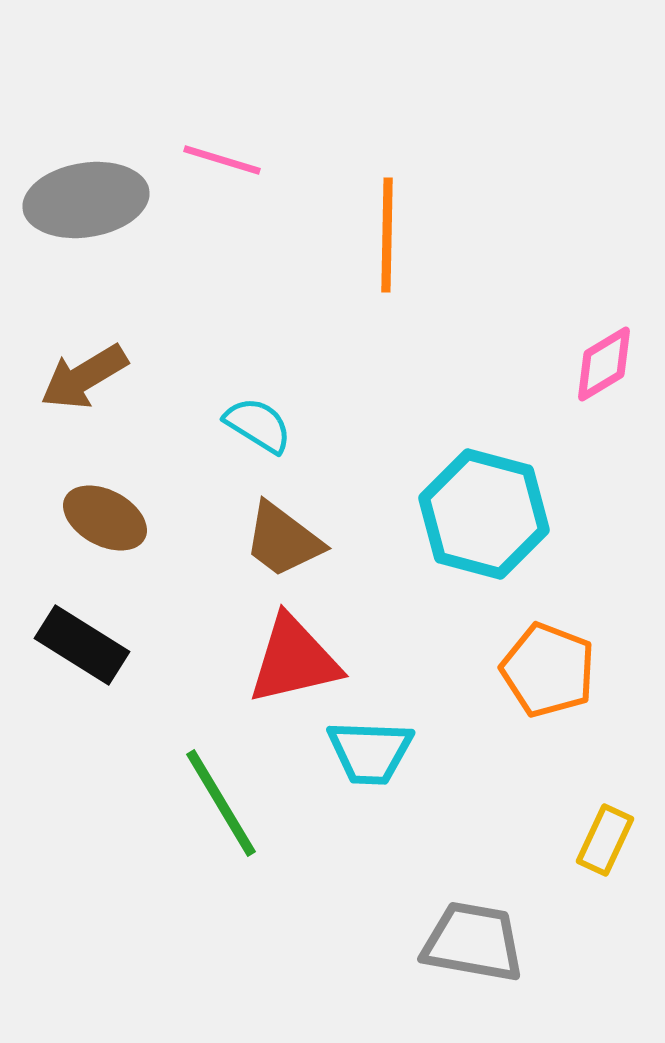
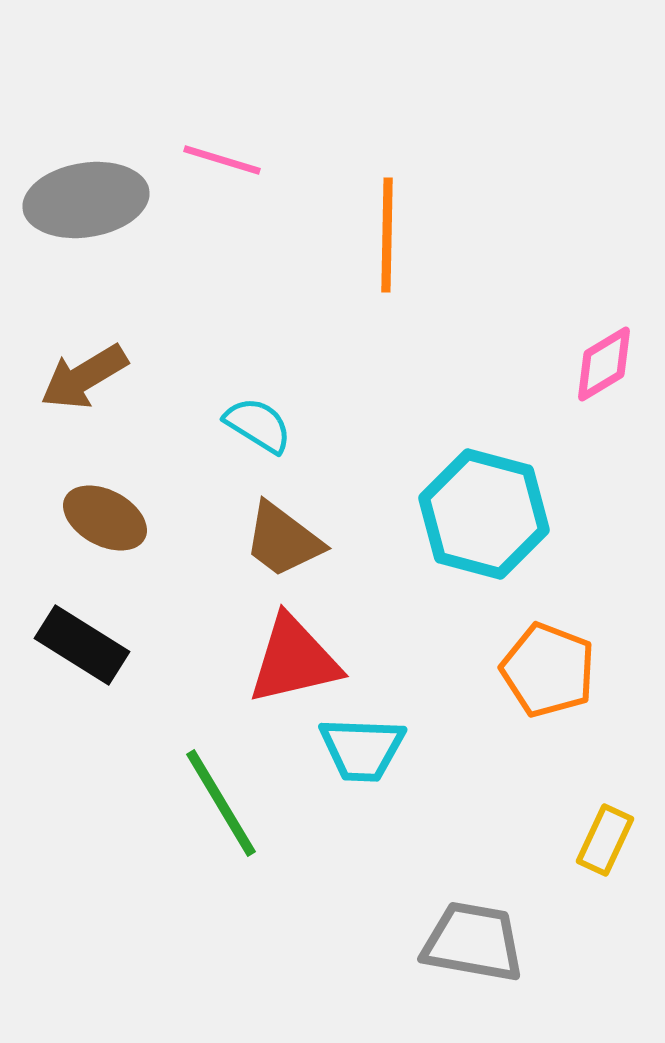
cyan trapezoid: moved 8 px left, 3 px up
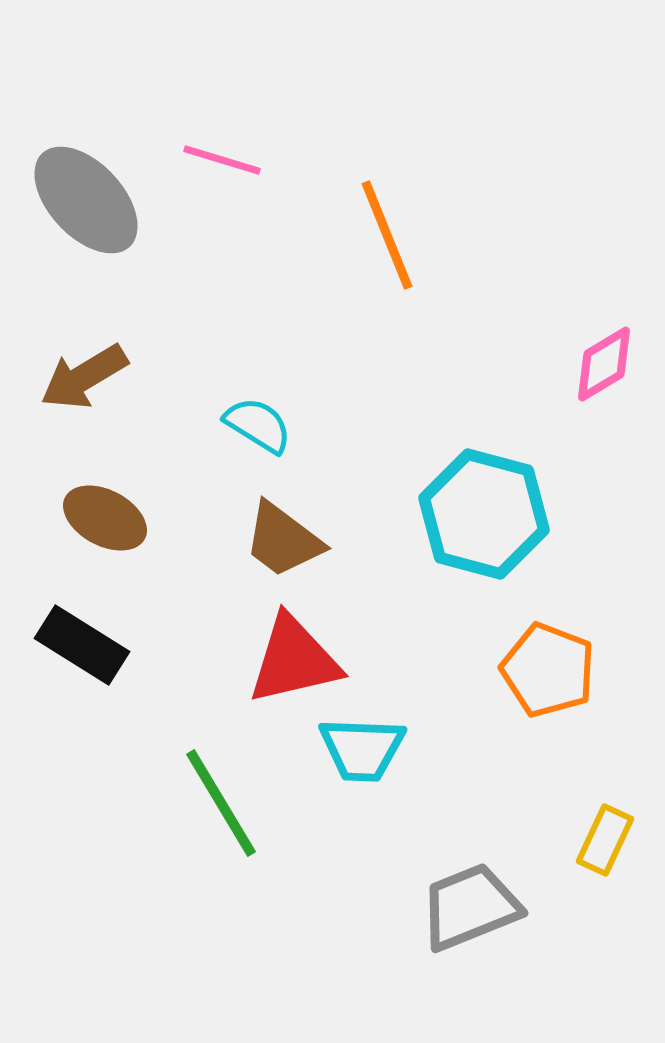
gray ellipse: rotated 56 degrees clockwise
orange line: rotated 23 degrees counterclockwise
gray trapezoid: moved 3 px left, 35 px up; rotated 32 degrees counterclockwise
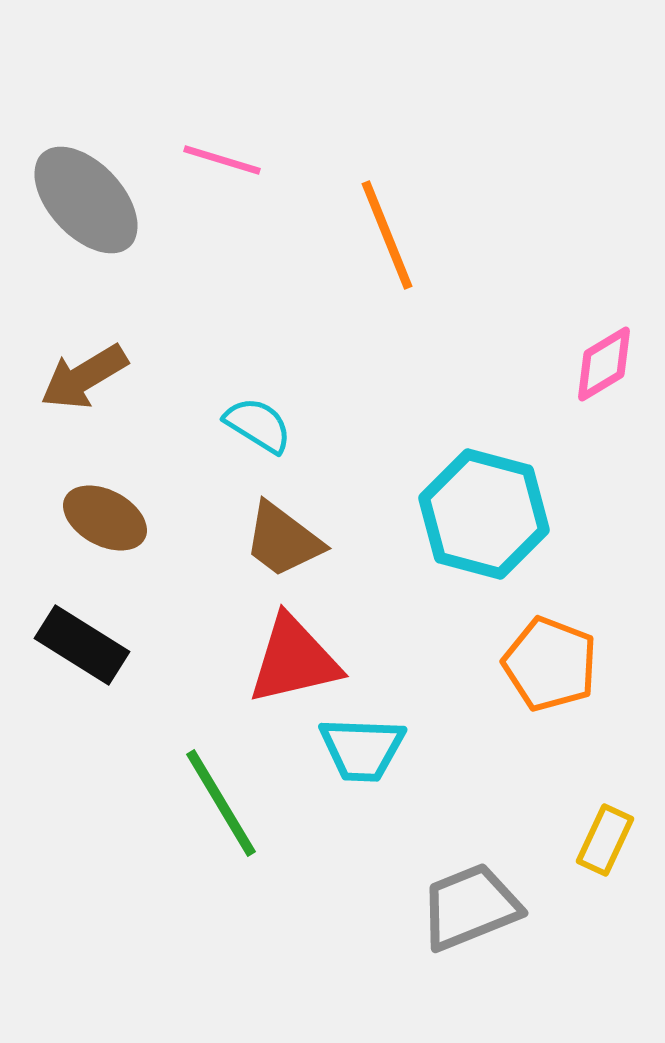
orange pentagon: moved 2 px right, 6 px up
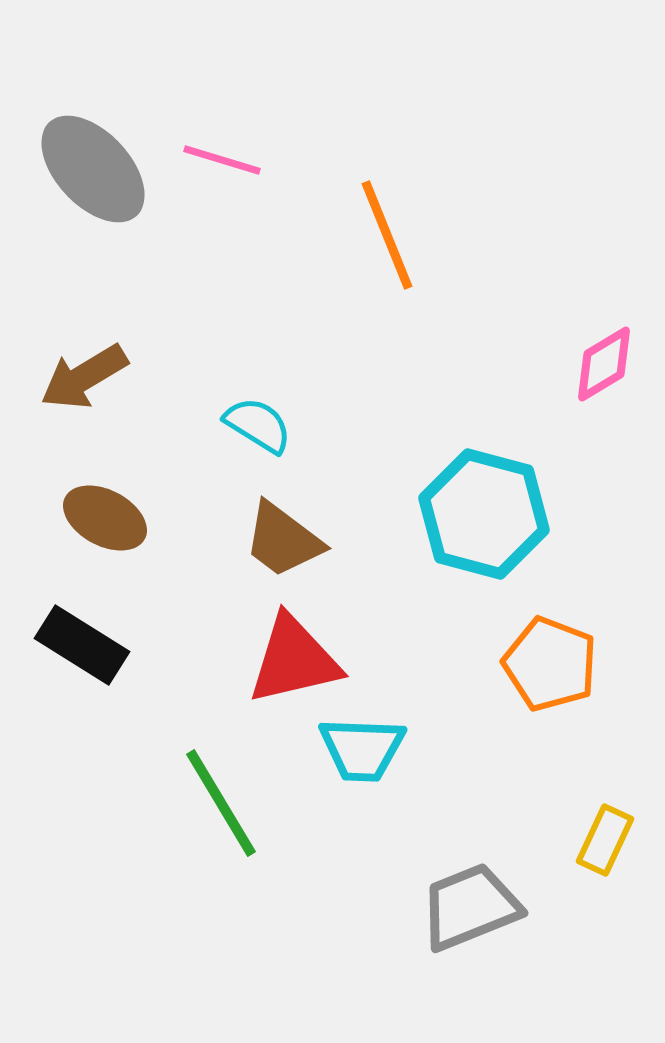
gray ellipse: moved 7 px right, 31 px up
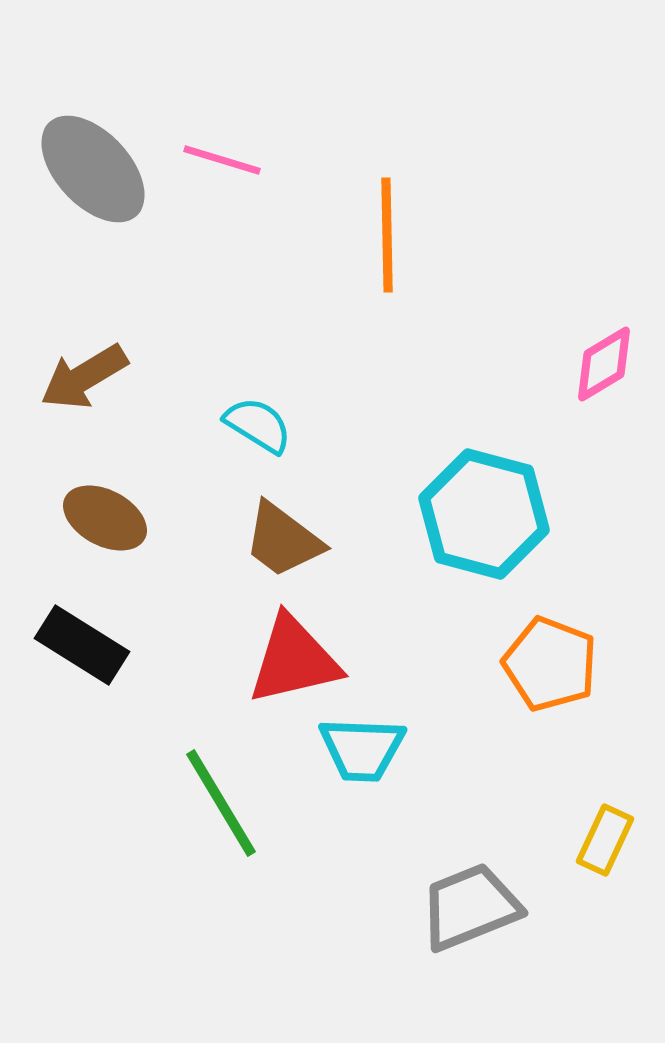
orange line: rotated 21 degrees clockwise
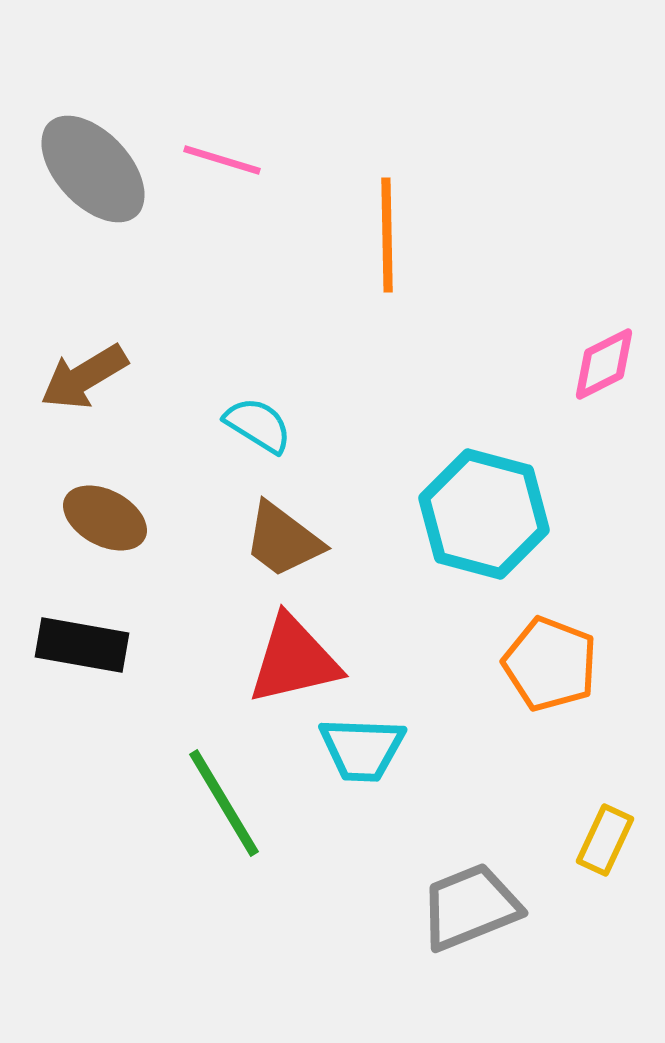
pink diamond: rotated 4 degrees clockwise
black rectangle: rotated 22 degrees counterclockwise
green line: moved 3 px right
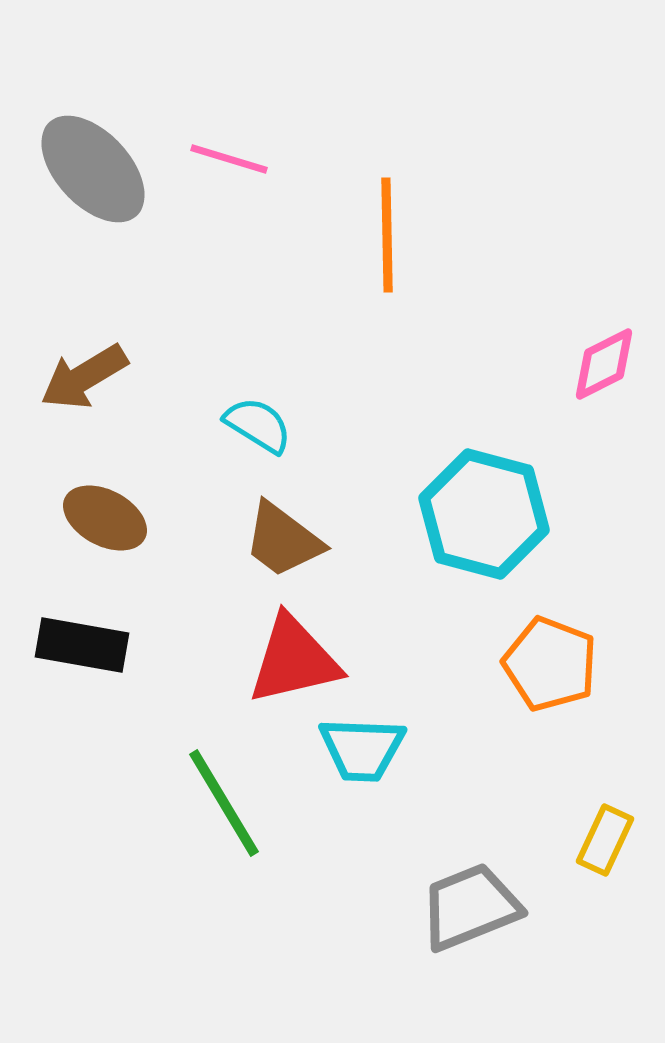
pink line: moved 7 px right, 1 px up
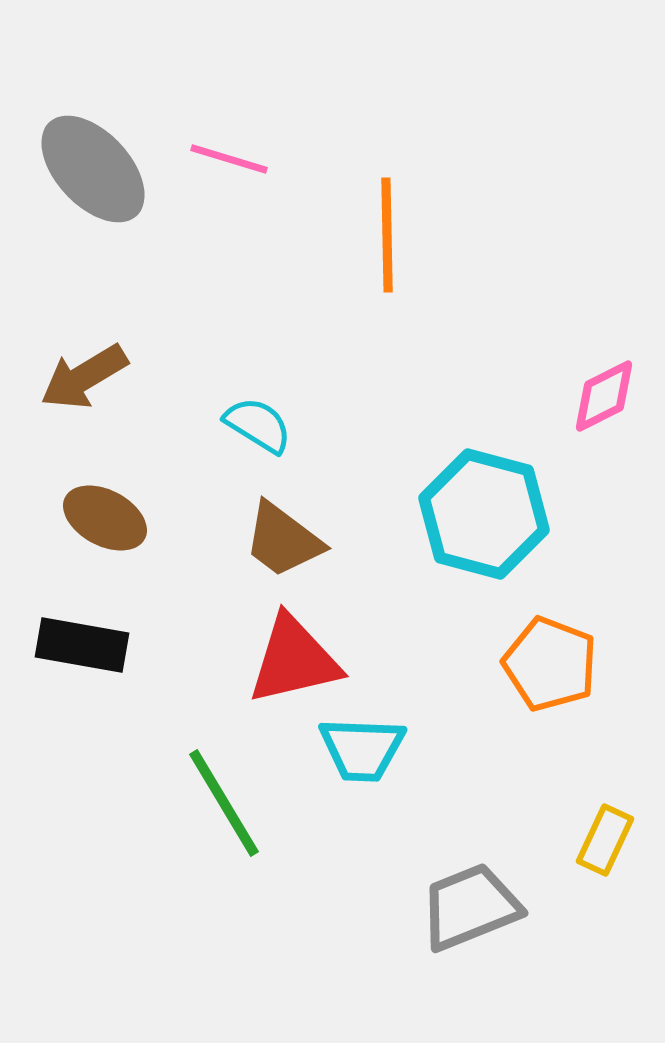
pink diamond: moved 32 px down
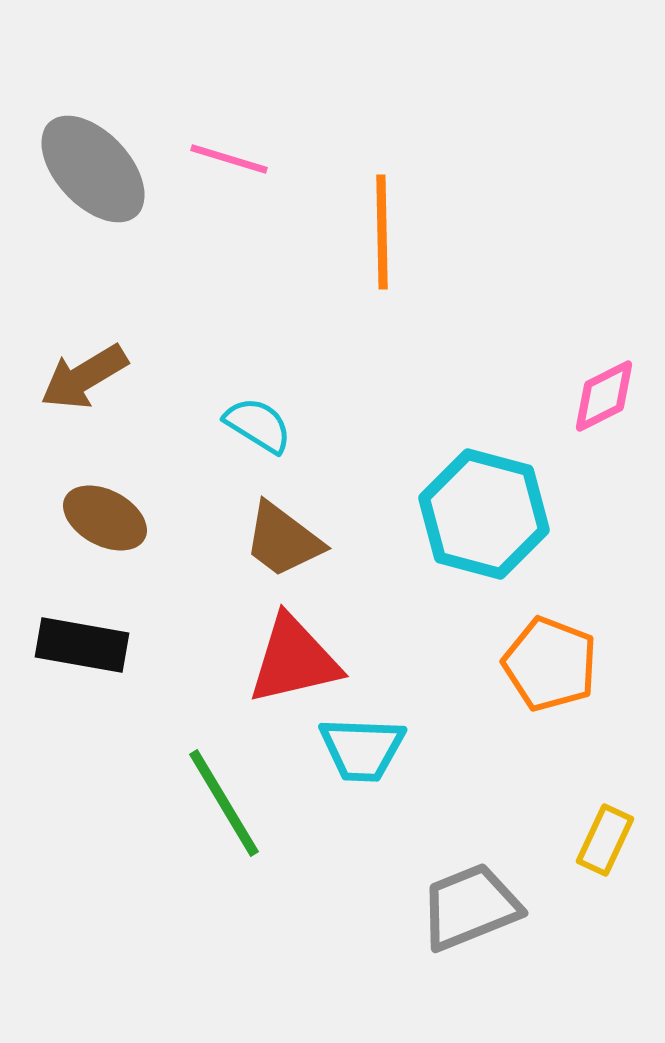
orange line: moved 5 px left, 3 px up
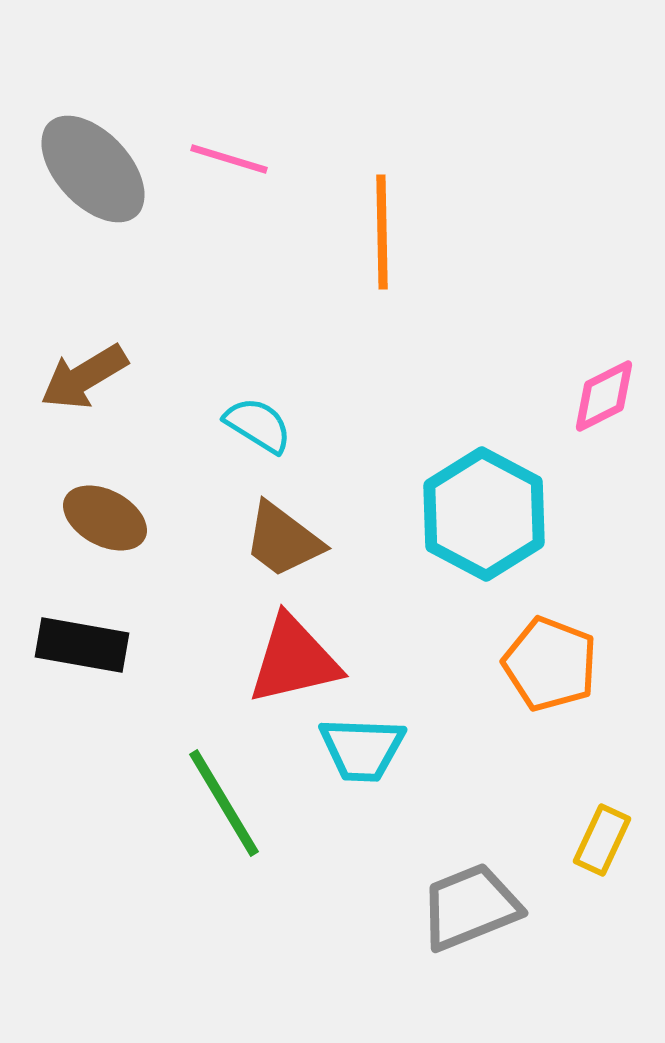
cyan hexagon: rotated 13 degrees clockwise
yellow rectangle: moved 3 px left
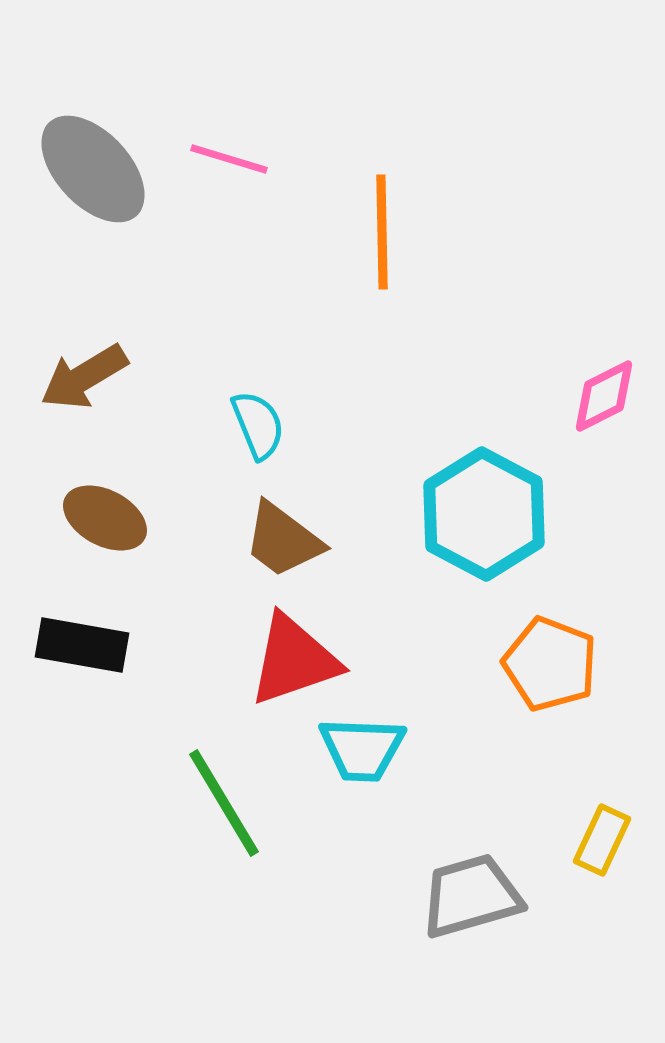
cyan semicircle: rotated 36 degrees clockwise
red triangle: rotated 6 degrees counterclockwise
gray trapezoid: moved 1 px right, 11 px up; rotated 6 degrees clockwise
